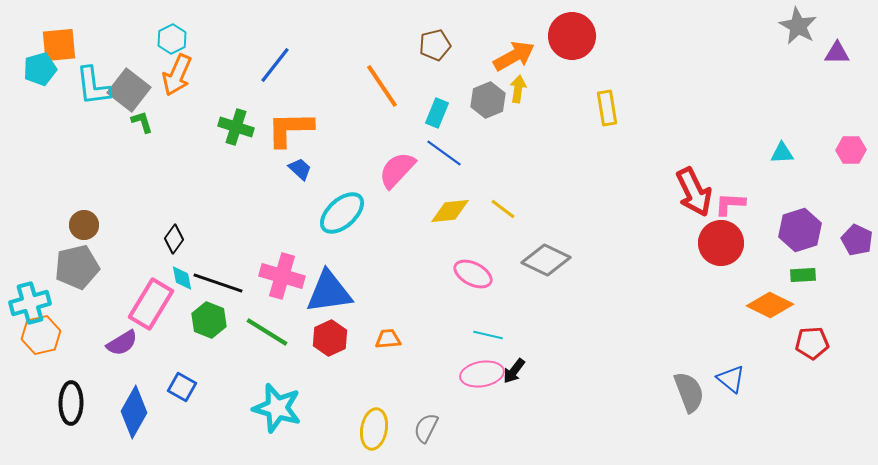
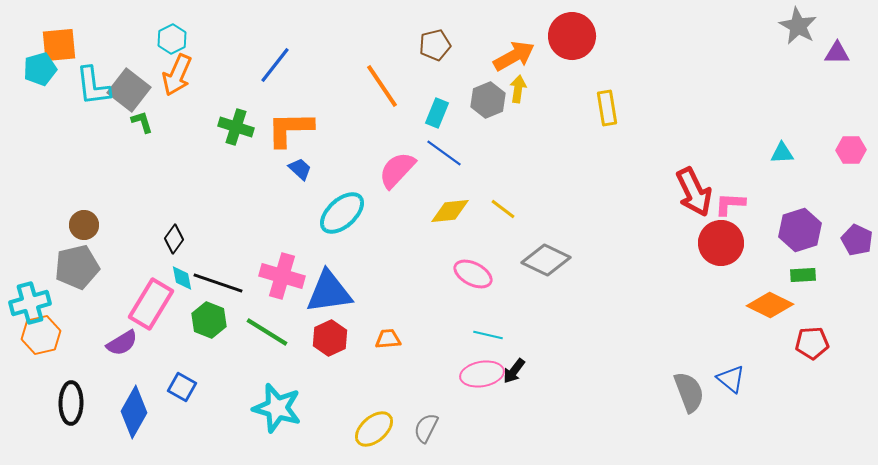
yellow ellipse at (374, 429): rotated 39 degrees clockwise
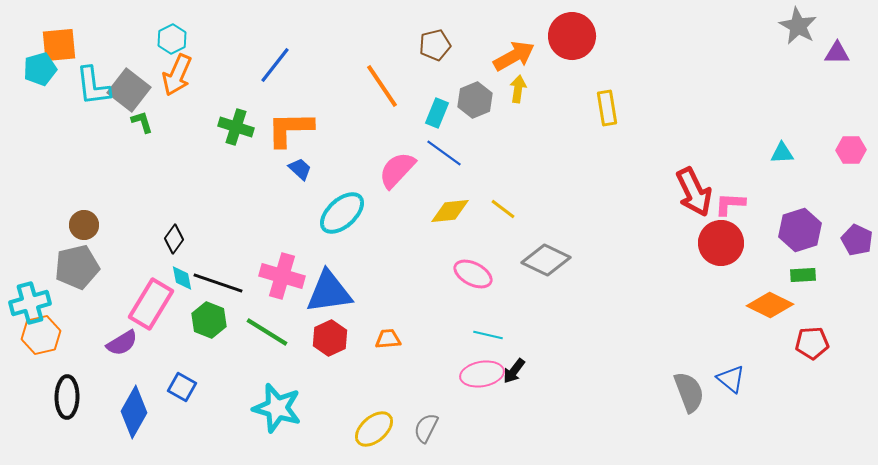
gray hexagon at (488, 100): moved 13 px left
black ellipse at (71, 403): moved 4 px left, 6 px up
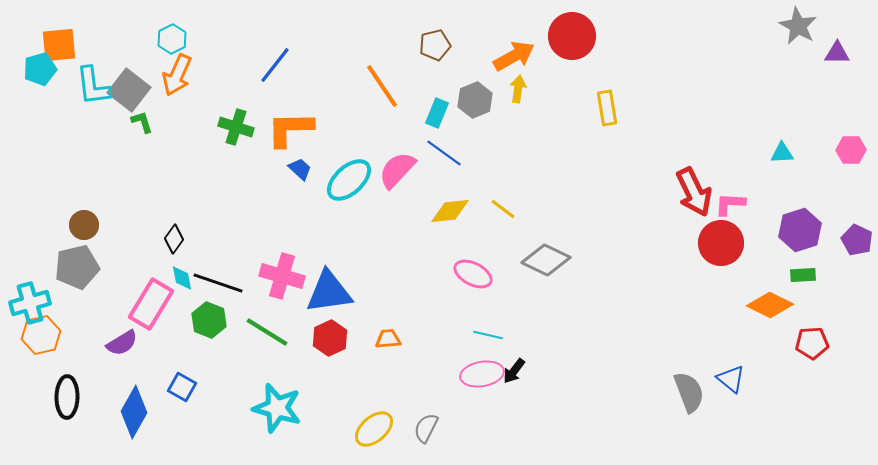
cyan ellipse at (342, 213): moved 7 px right, 33 px up
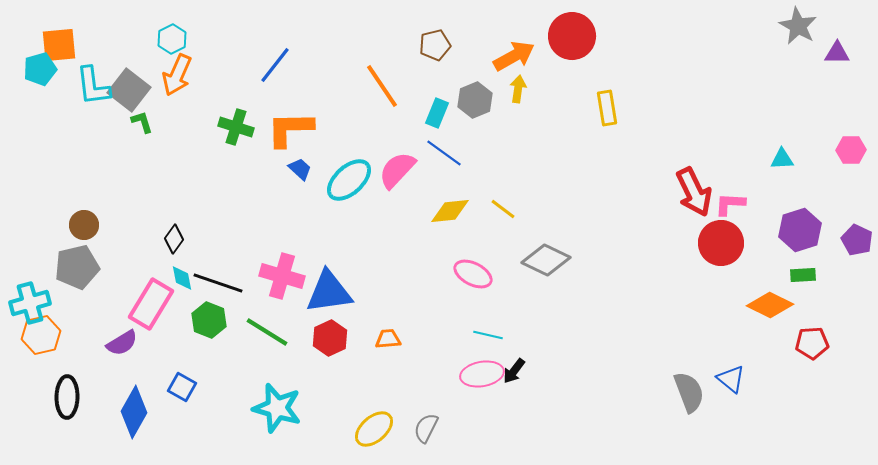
cyan triangle at (782, 153): moved 6 px down
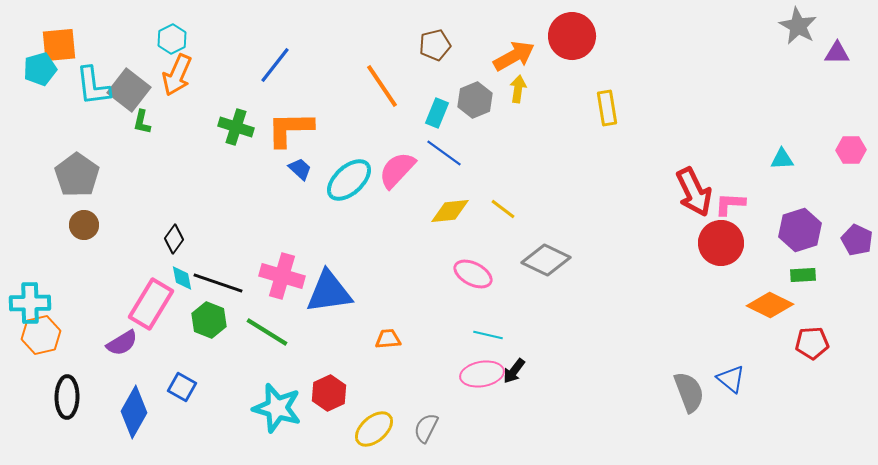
green L-shape at (142, 122): rotated 150 degrees counterclockwise
gray pentagon at (77, 267): moved 92 px up; rotated 24 degrees counterclockwise
cyan cross at (30, 303): rotated 15 degrees clockwise
red hexagon at (330, 338): moved 1 px left, 55 px down
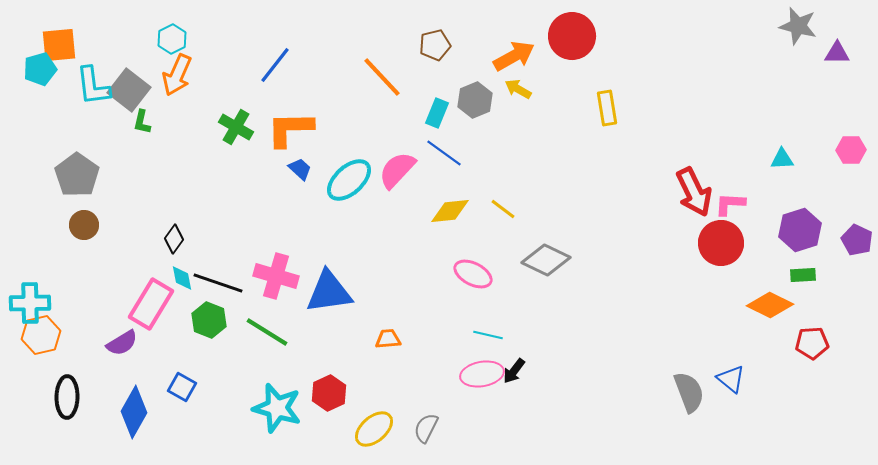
gray star at (798, 26): rotated 15 degrees counterclockwise
orange line at (382, 86): moved 9 px up; rotated 9 degrees counterclockwise
yellow arrow at (518, 89): rotated 68 degrees counterclockwise
green cross at (236, 127): rotated 12 degrees clockwise
pink cross at (282, 276): moved 6 px left
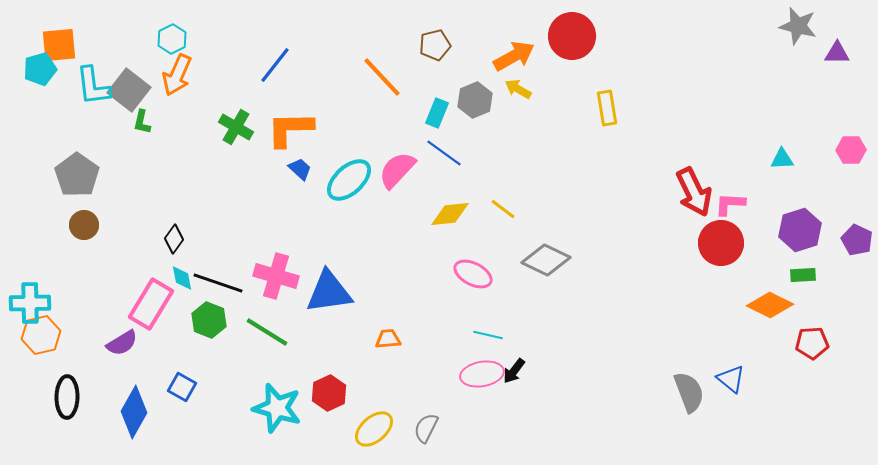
yellow diamond at (450, 211): moved 3 px down
